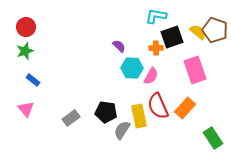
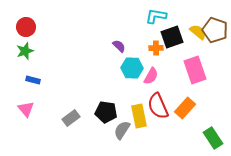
blue rectangle: rotated 24 degrees counterclockwise
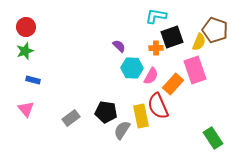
yellow semicircle: moved 1 px right, 10 px down; rotated 72 degrees clockwise
orange rectangle: moved 12 px left, 24 px up
yellow rectangle: moved 2 px right
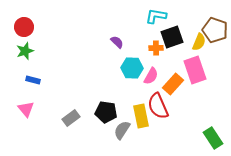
red circle: moved 2 px left
purple semicircle: moved 2 px left, 4 px up
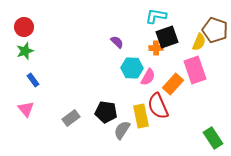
black square: moved 5 px left
pink semicircle: moved 3 px left, 1 px down
blue rectangle: rotated 40 degrees clockwise
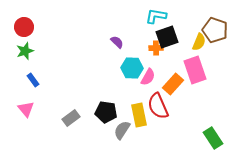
yellow rectangle: moved 2 px left, 1 px up
